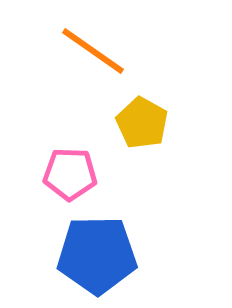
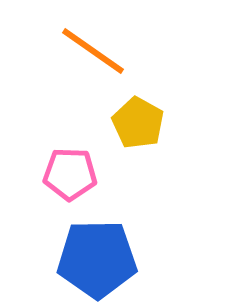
yellow pentagon: moved 4 px left
blue pentagon: moved 4 px down
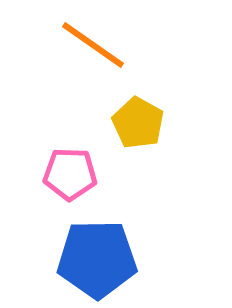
orange line: moved 6 px up
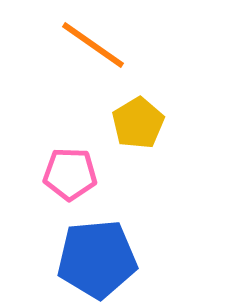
yellow pentagon: rotated 12 degrees clockwise
blue pentagon: rotated 4 degrees counterclockwise
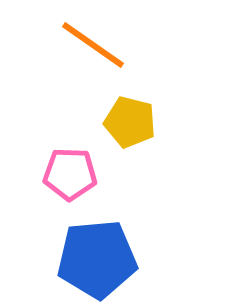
yellow pentagon: moved 8 px left, 1 px up; rotated 27 degrees counterclockwise
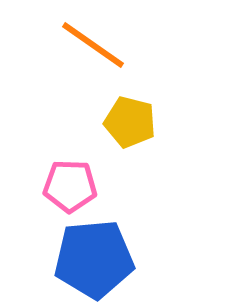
pink pentagon: moved 12 px down
blue pentagon: moved 3 px left
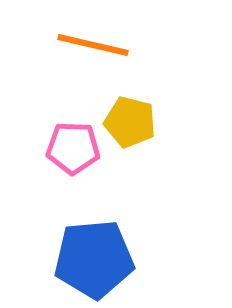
orange line: rotated 22 degrees counterclockwise
pink pentagon: moved 3 px right, 38 px up
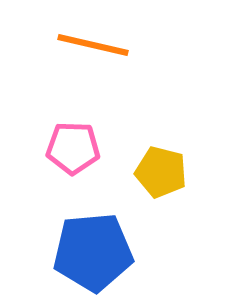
yellow pentagon: moved 31 px right, 50 px down
blue pentagon: moved 1 px left, 7 px up
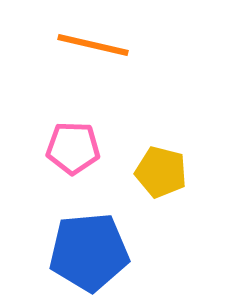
blue pentagon: moved 4 px left
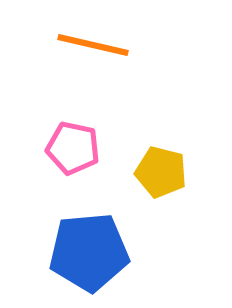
pink pentagon: rotated 10 degrees clockwise
